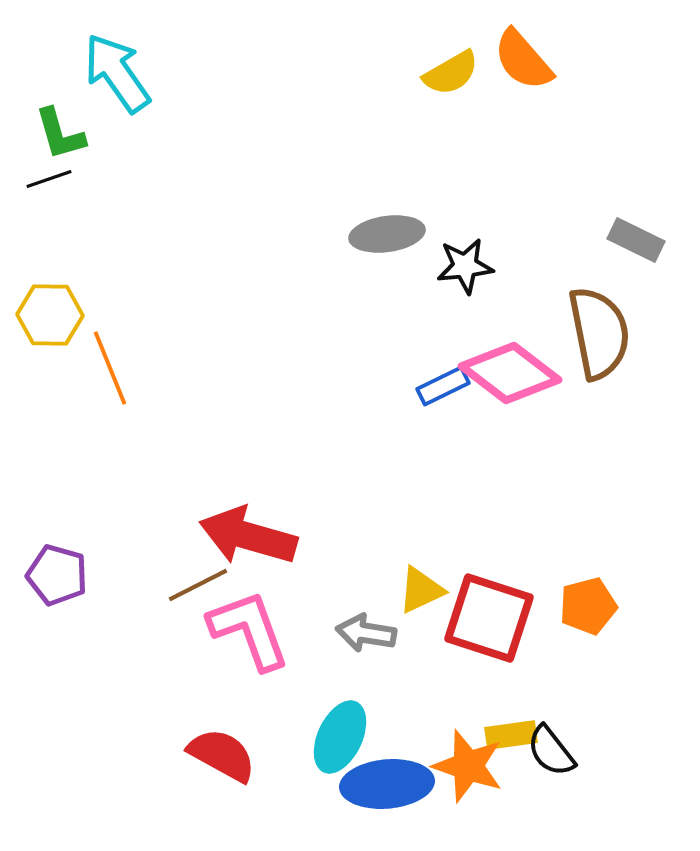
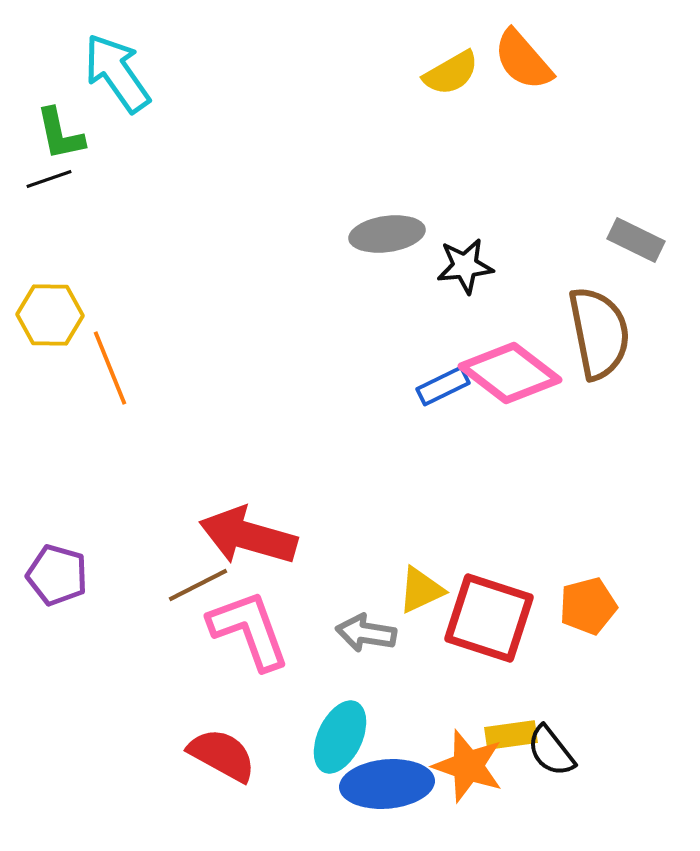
green L-shape: rotated 4 degrees clockwise
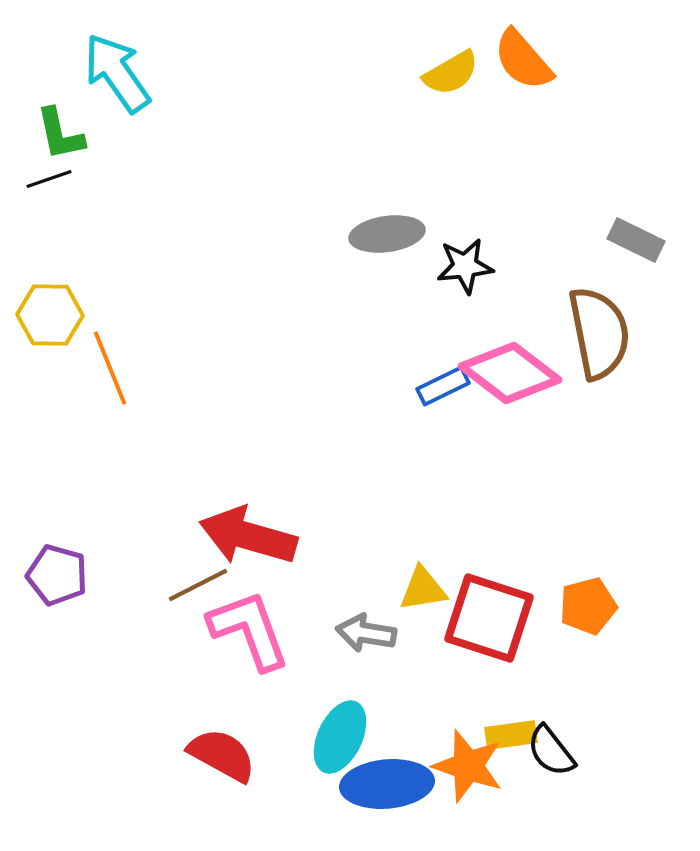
yellow triangle: moved 2 px right, 1 px up; rotated 16 degrees clockwise
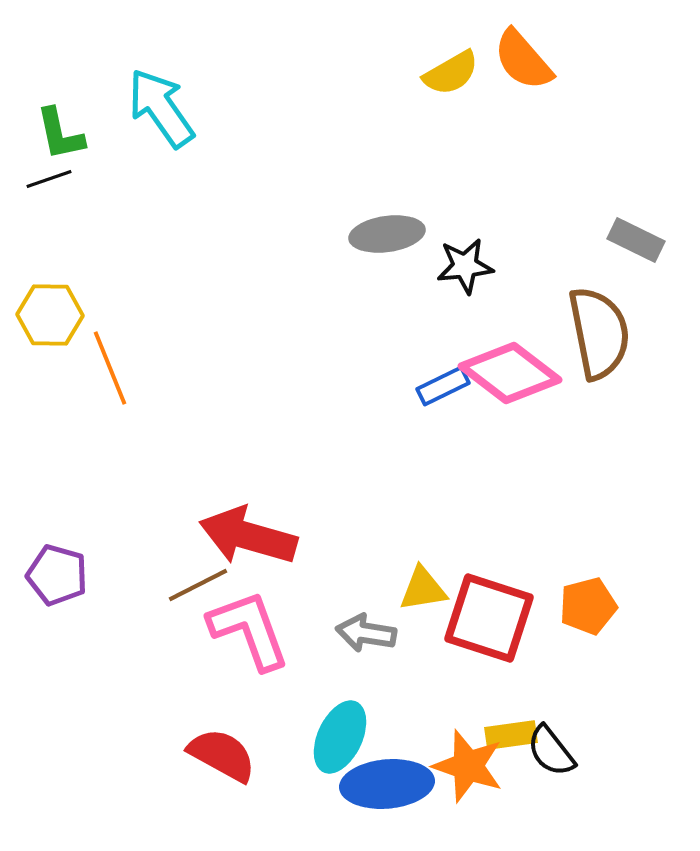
cyan arrow: moved 44 px right, 35 px down
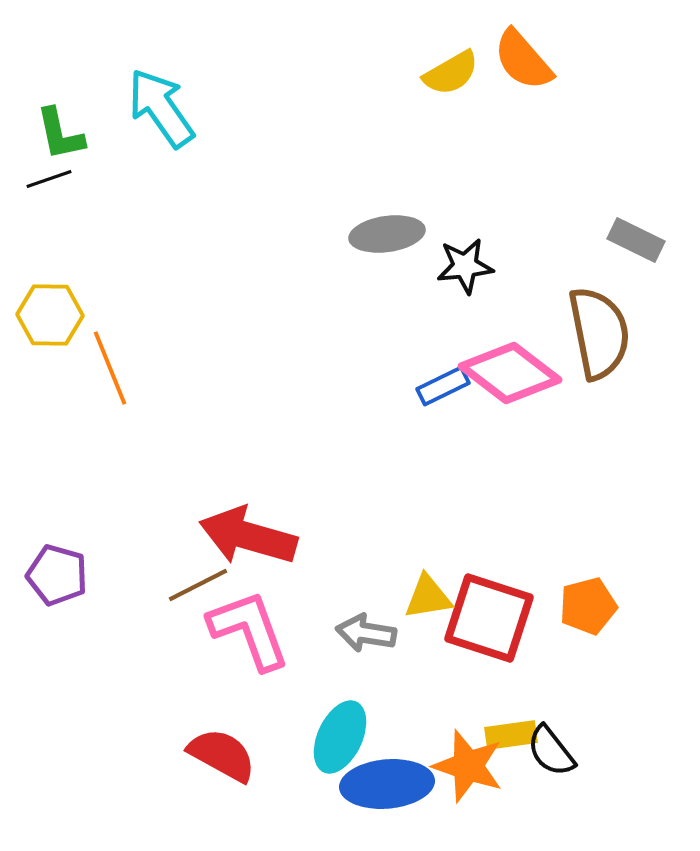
yellow triangle: moved 5 px right, 8 px down
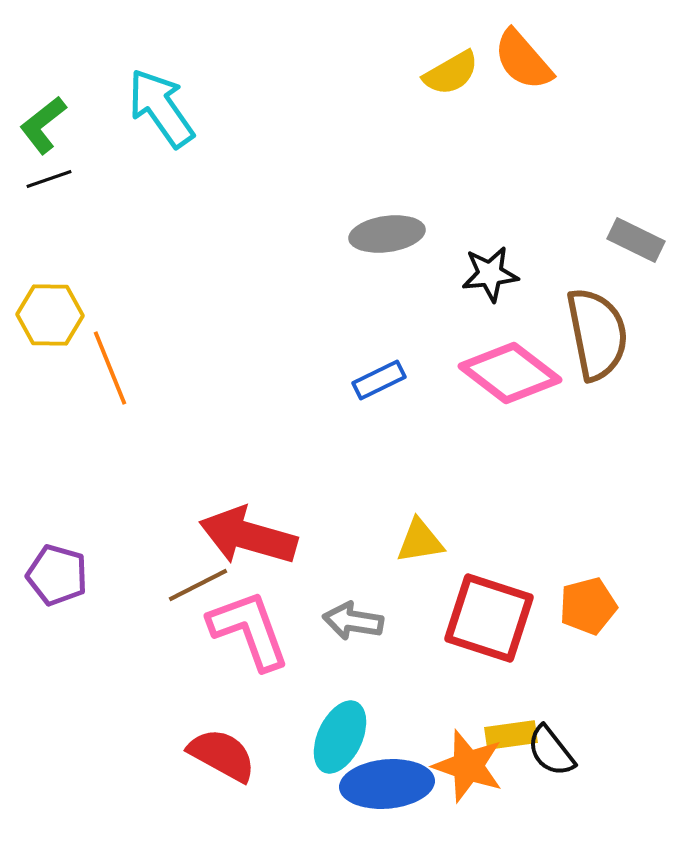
green L-shape: moved 17 px left, 9 px up; rotated 64 degrees clockwise
black star: moved 25 px right, 8 px down
brown semicircle: moved 2 px left, 1 px down
blue rectangle: moved 64 px left, 6 px up
yellow triangle: moved 8 px left, 56 px up
gray arrow: moved 13 px left, 12 px up
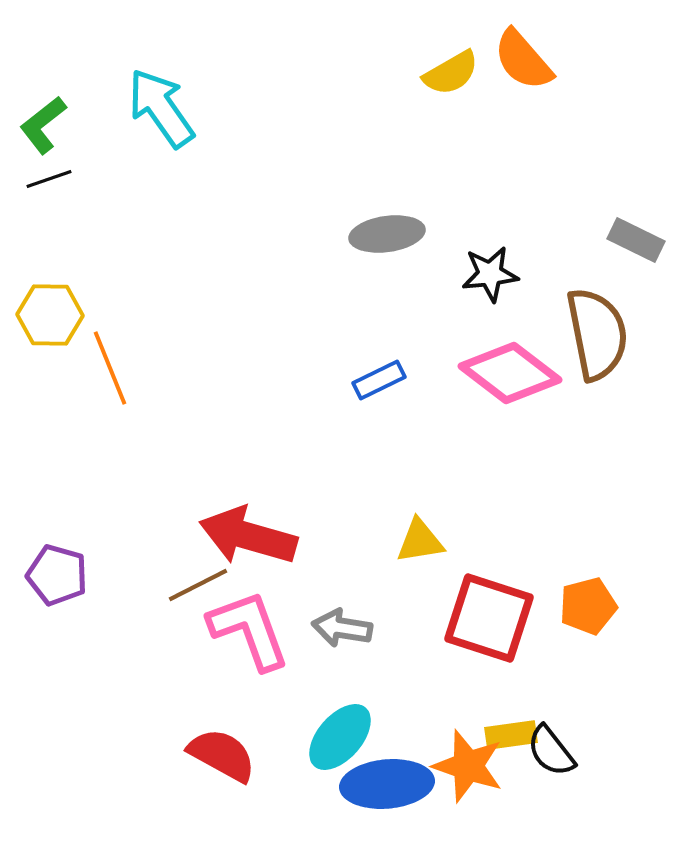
gray arrow: moved 11 px left, 7 px down
cyan ellipse: rotated 16 degrees clockwise
